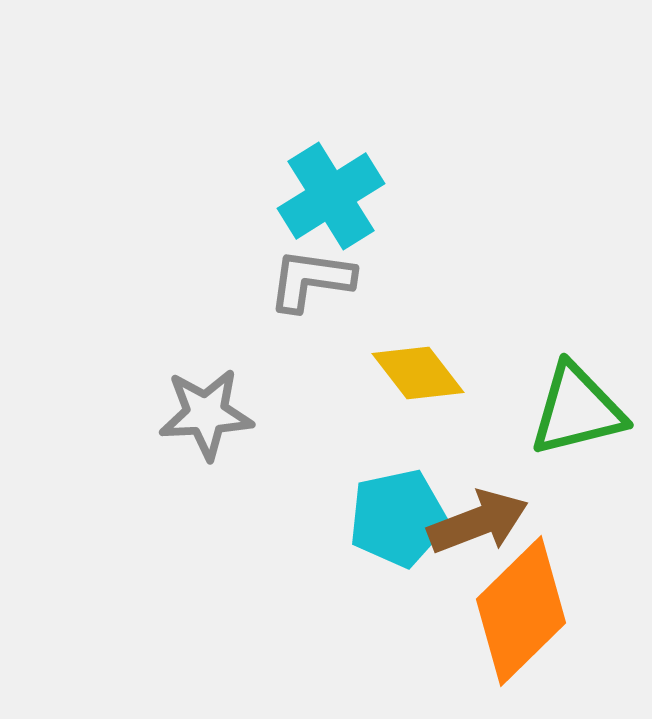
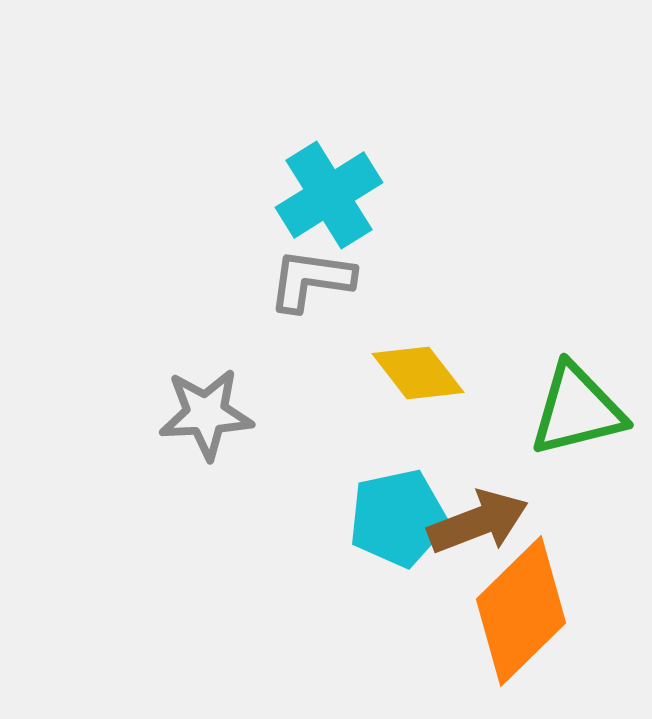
cyan cross: moved 2 px left, 1 px up
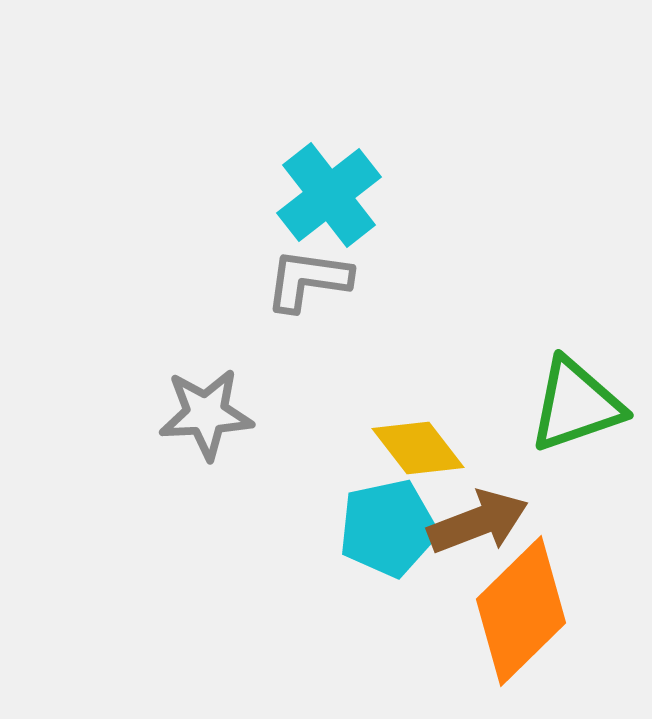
cyan cross: rotated 6 degrees counterclockwise
gray L-shape: moved 3 px left
yellow diamond: moved 75 px down
green triangle: moved 1 px left, 5 px up; rotated 5 degrees counterclockwise
cyan pentagon: moved 10 px left, 10 px down
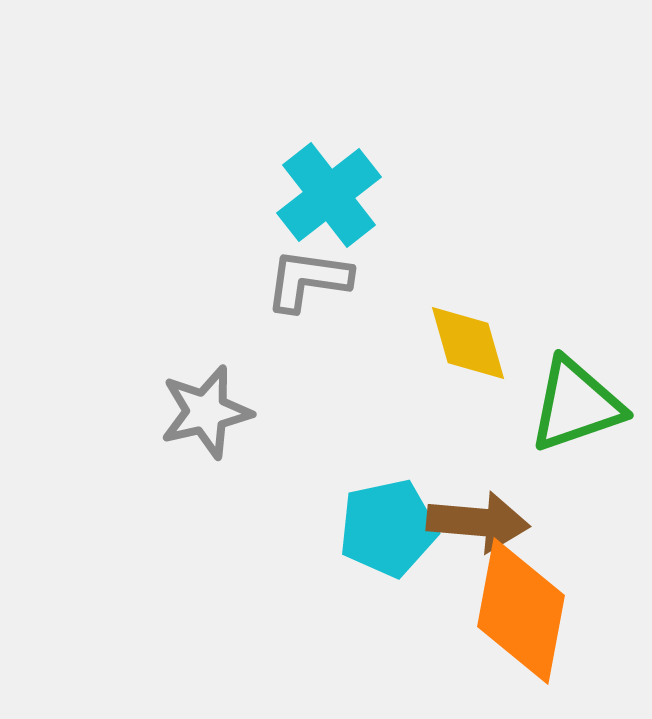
gray star: moved 2 px up; rotated 10 degrees counterclockwise
yellow diamond: moved 50 px right, 105 px up; rotated 22 degrees clockwise
brown arrow: rotated 26 degrees clockwise
orange diamond: rotated 35 degrees counterclockwise
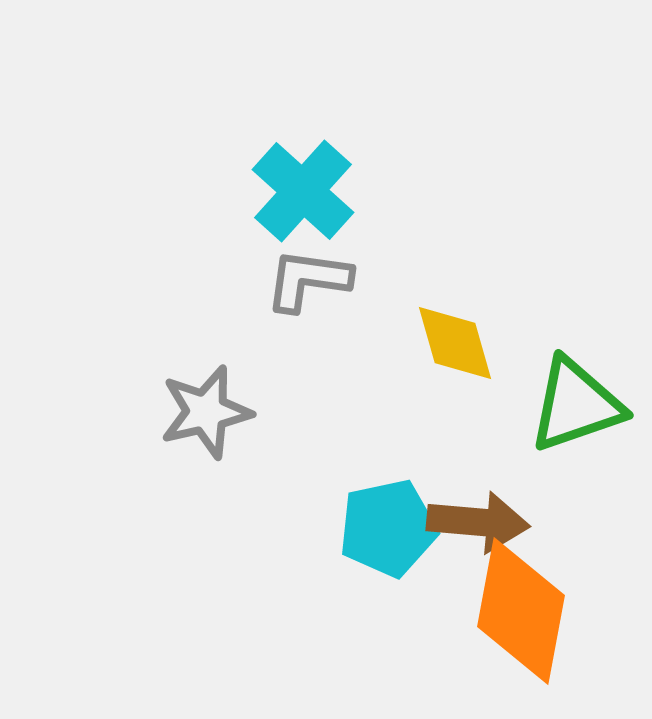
cyan cross: moved 26 px left, 4 px up; rotated 10 degrees counterclockwise
yellow diamond: moved 13 px left
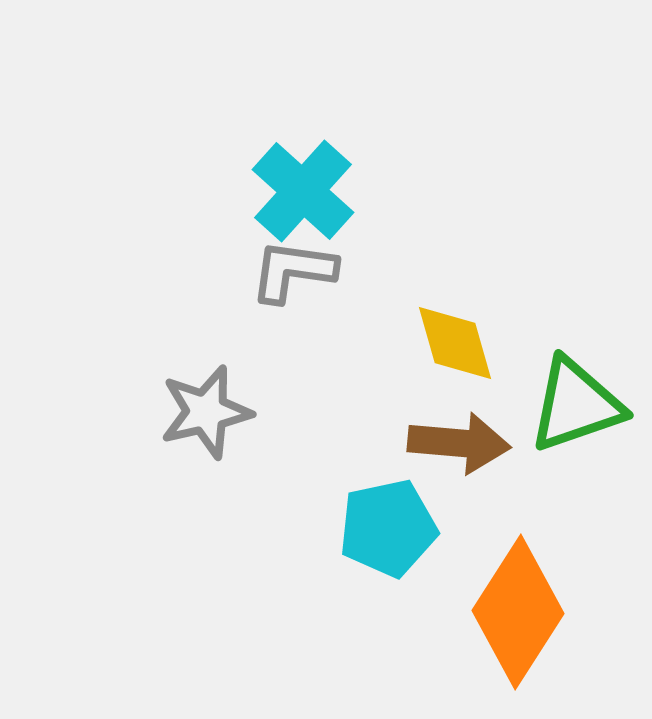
gray L-shape: moved 15 px left, 9 px up
brown arrow: moved 19 px left, 79 px up
orange diamond: moved 3 px left, 1 px down; rotated 22 degrees clockwise
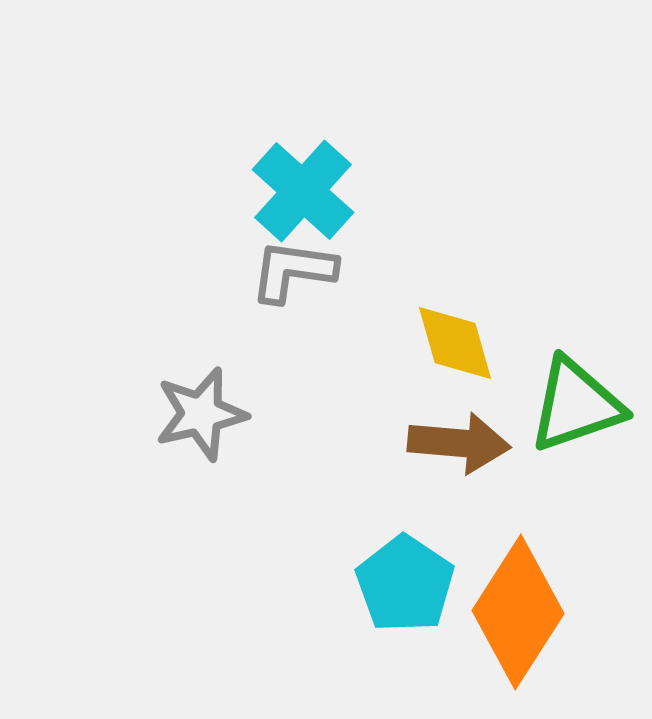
gray star: moved 5 px left, 2 px down
cyan pentagon: moved 17 px right, 56 px down; rotated 26 degrees counterclockwise
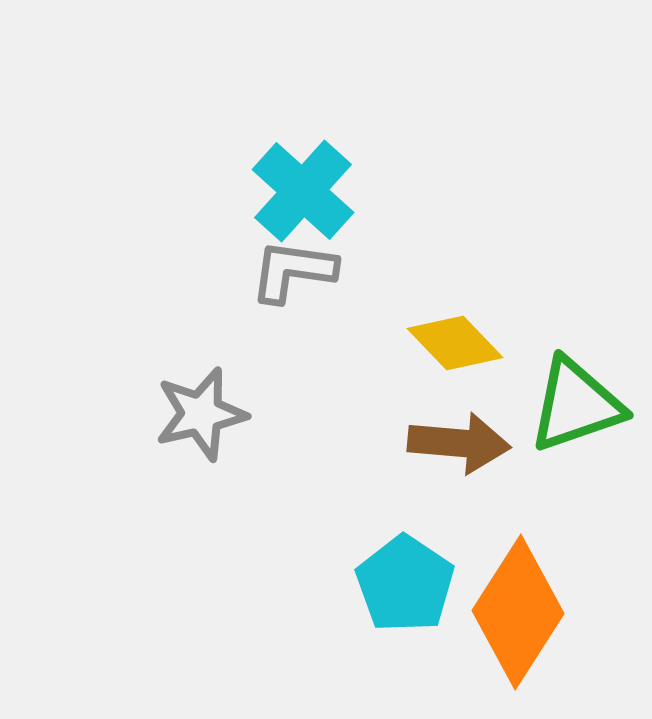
yellow diamond: rotated 28 degrees counterclockwise
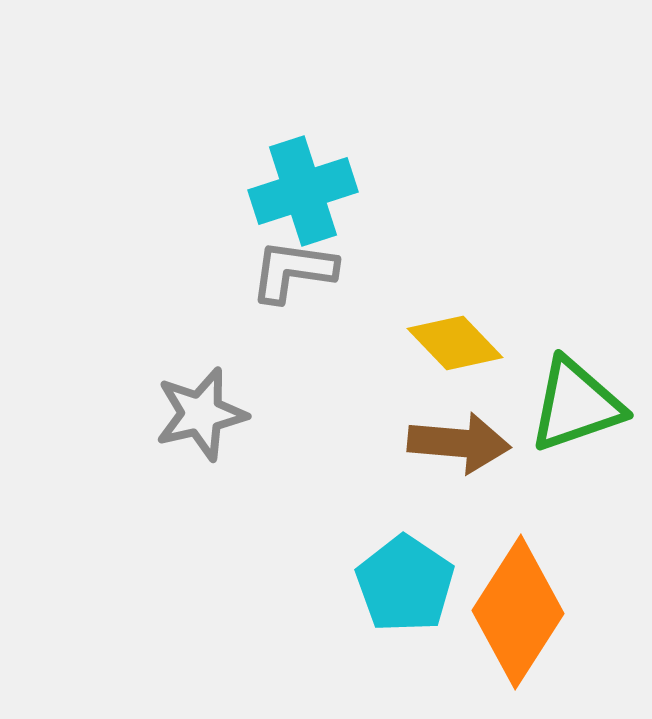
cyan cross: rotated 30 degrees clockwise
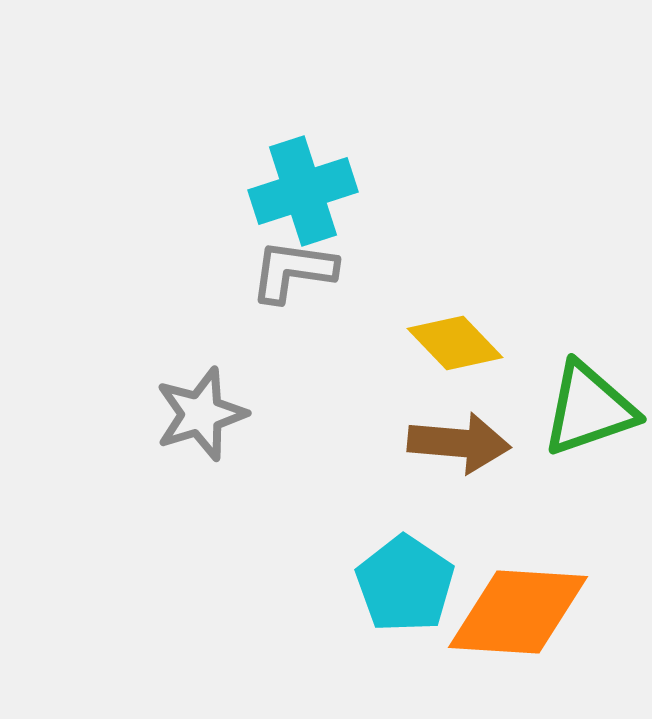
green triangle: moved 13 px right, 4 px down
gray star: rotated 4 degrees counterclockwise
orange diamond: rotated 61 degrees clockwise
